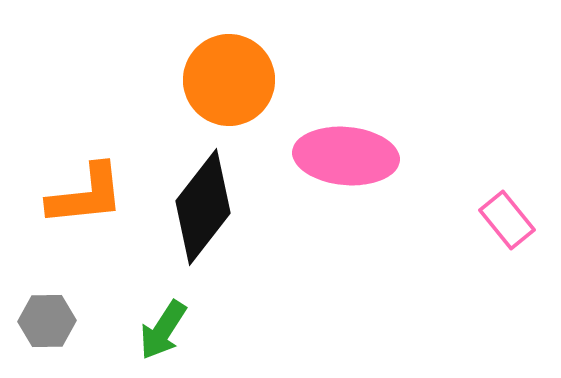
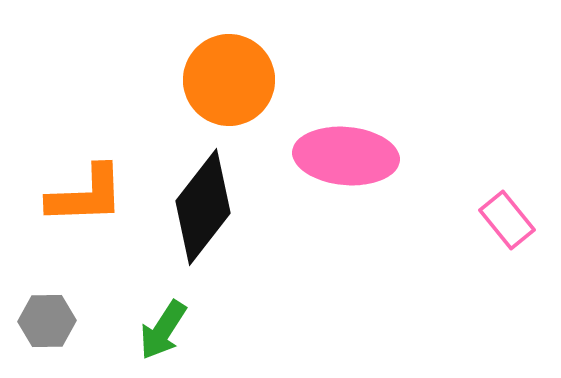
orange L-shape: rotated 4 degrees clockwise
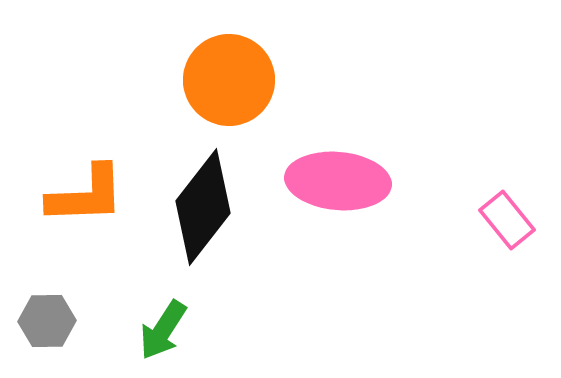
pink ellipse: moved 8 px left, 25 px down
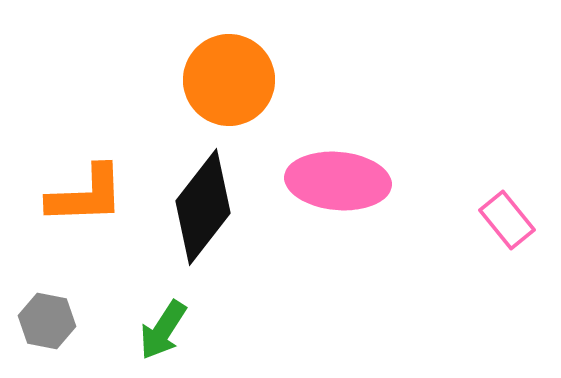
gray hexagon: rotated 12 degrees clockwise
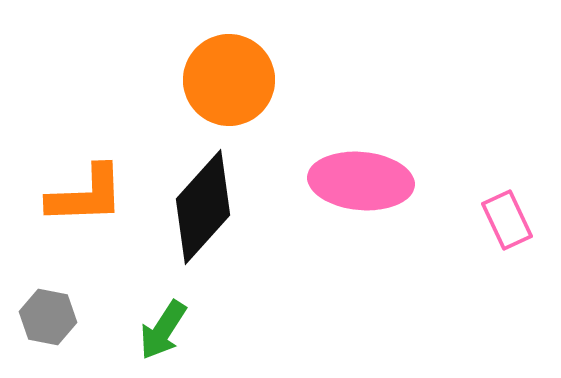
pink ellipse: moved 23 px right
black diamond: rotated 4 degrees clockwise
pink rectangle: rotated 14 degrees clockwise
gray hexagon: moved 1 px right, 4 px up
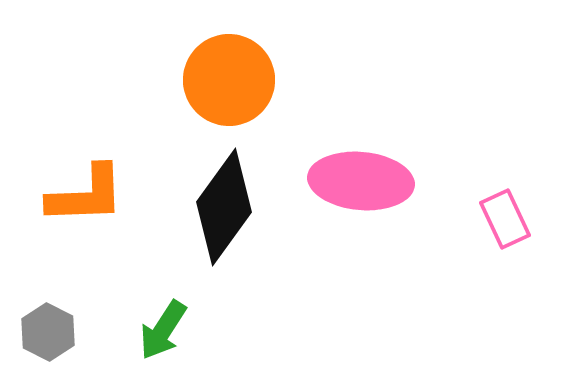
black diamond: moved 21 px right; rotated 6 degrees counterclockwise
pink rectangle: moved 2 px left, 1 px up
gray hexagon: moved 15 px down; rotated 16 degrees clockwise
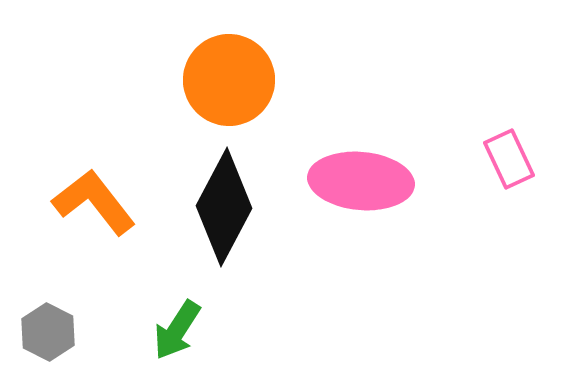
orange L-shape: moved 8 px right, 7 px down; rotated 126 degrees counterclockwise
black diamond: rotated 8 degrees counterclockwise
pink rectangle: moved 4 px right, 60 px up
green arrow: moved 14 px right
